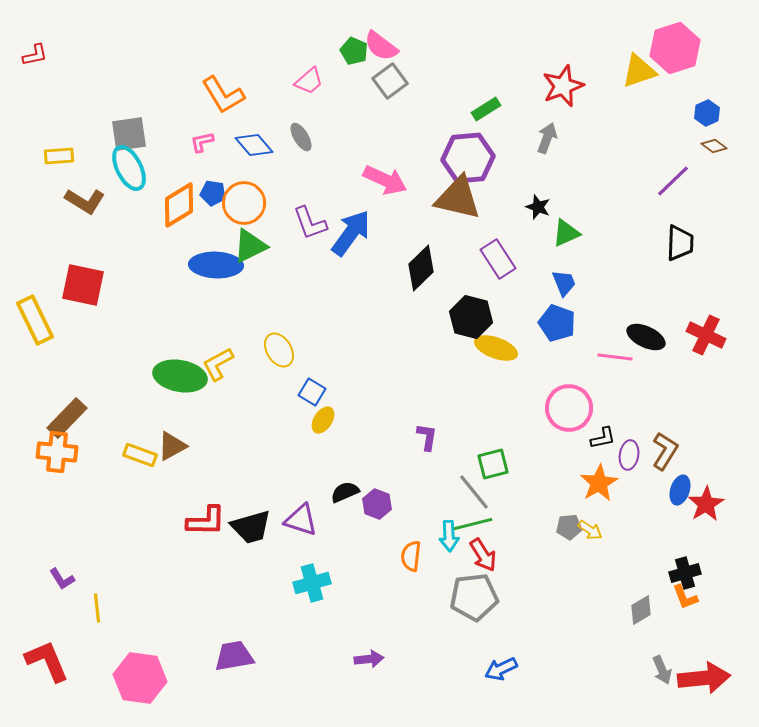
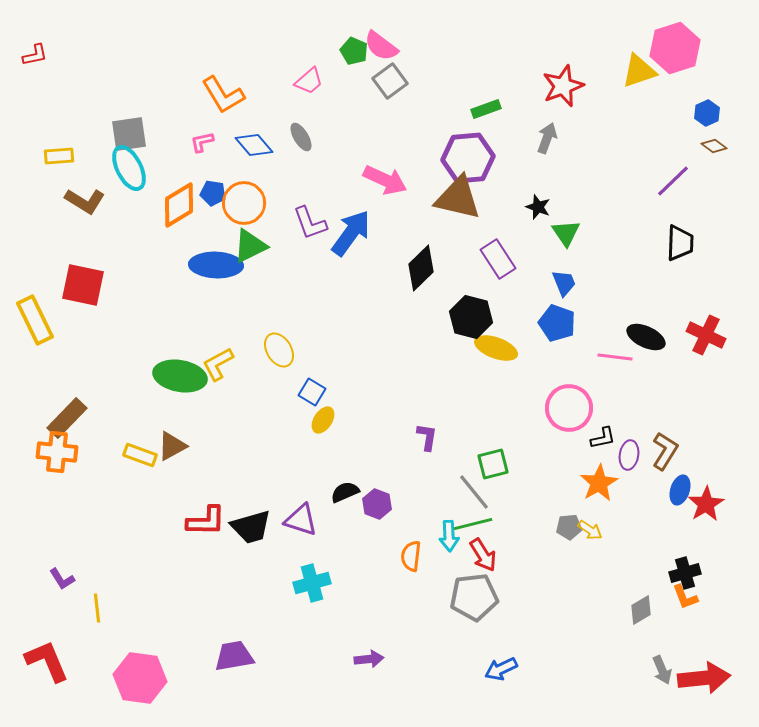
green rectangle at (486, 109): rotated 12 degrees clockwise
green triangle at (566, 233): rotated 40 degrees counterclockwise
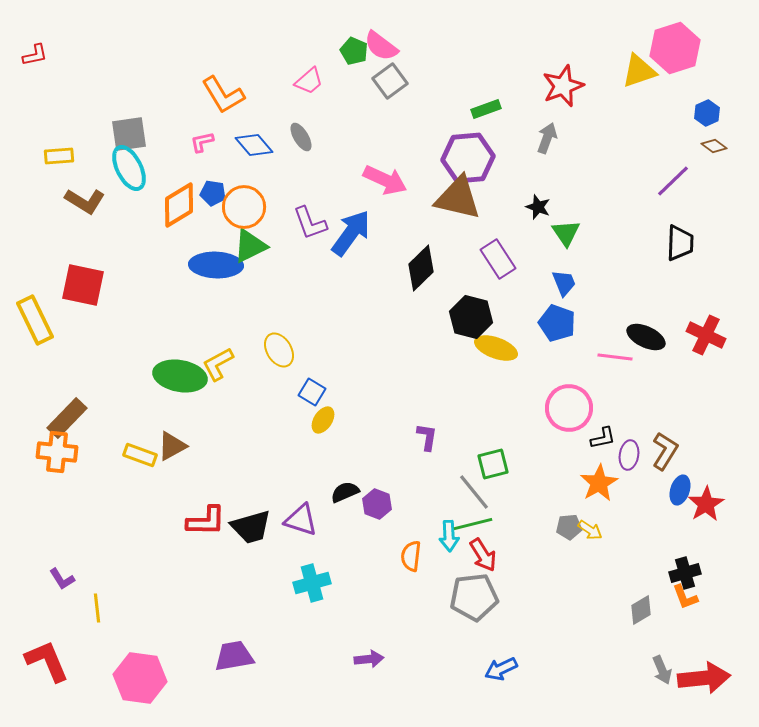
orange circle at (244, 203): moved 4 px down
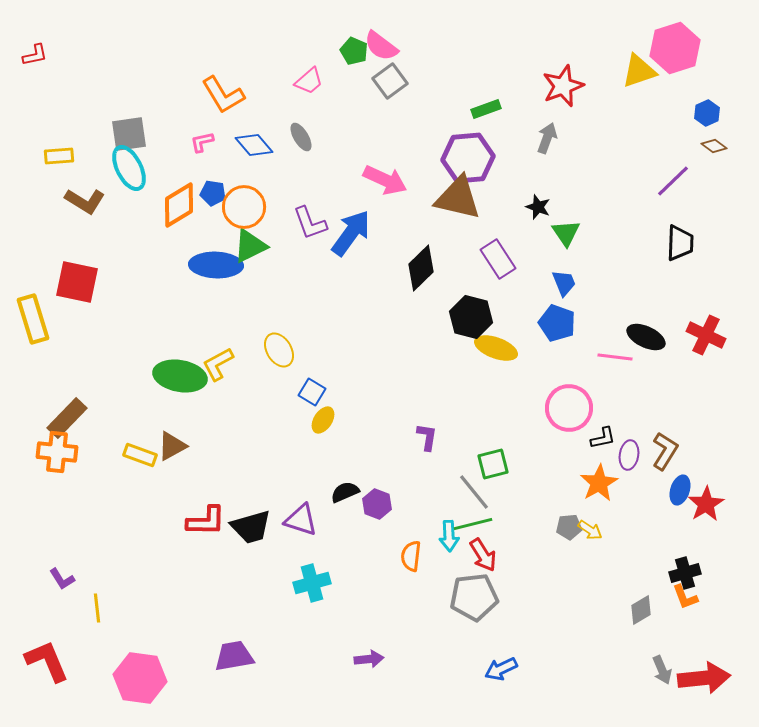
red square at (83, 285): moved 6 px left, 3 px up
yellow rectangle at (35, 320): moved 2 px left, 1 px up; rotated 9 degrees clockwise
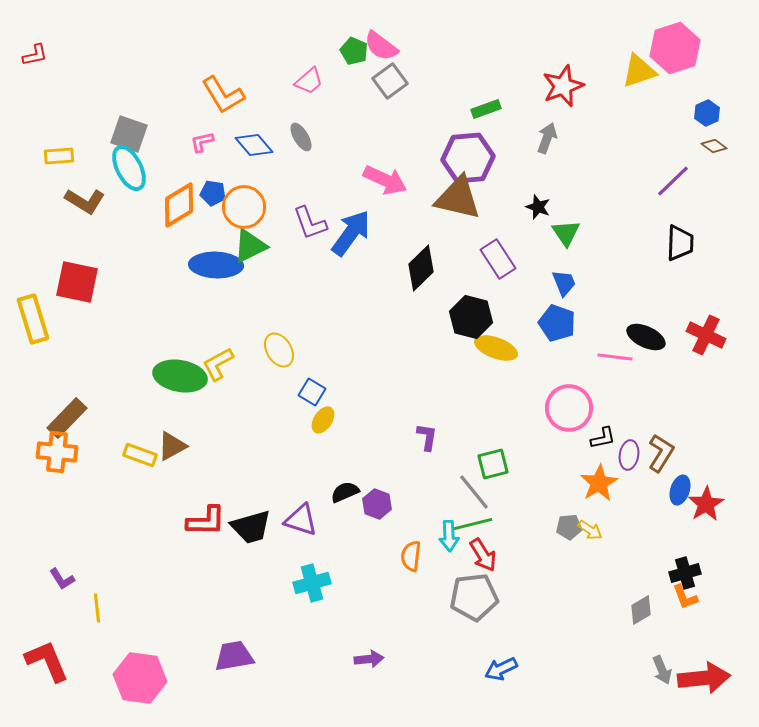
gray square at (129, 134): rotated 27 degrees clockwise
brown L-shape at (665, 451): moved 4 px left, 2 px down
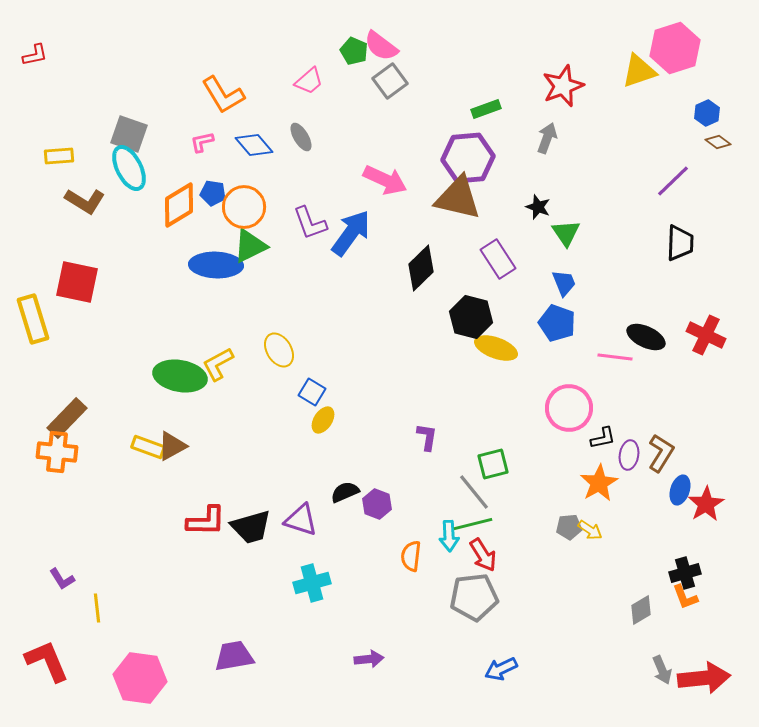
brown diamond at (714, 146): moved 4 px right, 4 px up
yellow rectangle at (140, 455): moved 8 px right, 8 px up
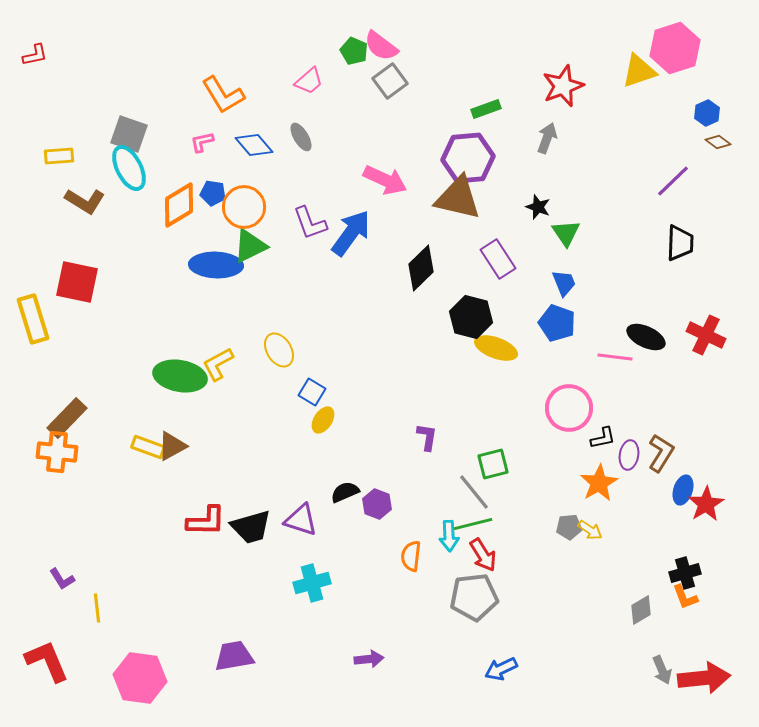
blue ellipse at (680, 490): moved 3 px right
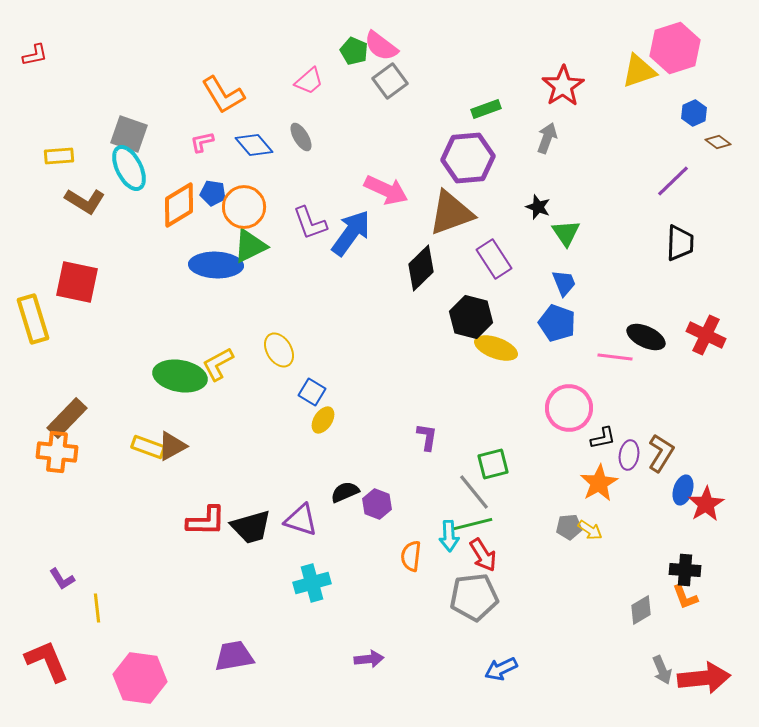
red star at (563, 86): rotated 12 degrees counterclockwise
blue hexagon at (707, 113): moved 13 px left
pink arrow at (385, 180): moved 1 px right, 10 px down
brown triangle at (458, 198): moved 7 px left, 15 px down; rotated 33 degrees counterclockwise
purple rectangle at (498, 259): moved 4 px left
black cross at (685, 573): moved 3 px up; rotated 20 degrees clockwise
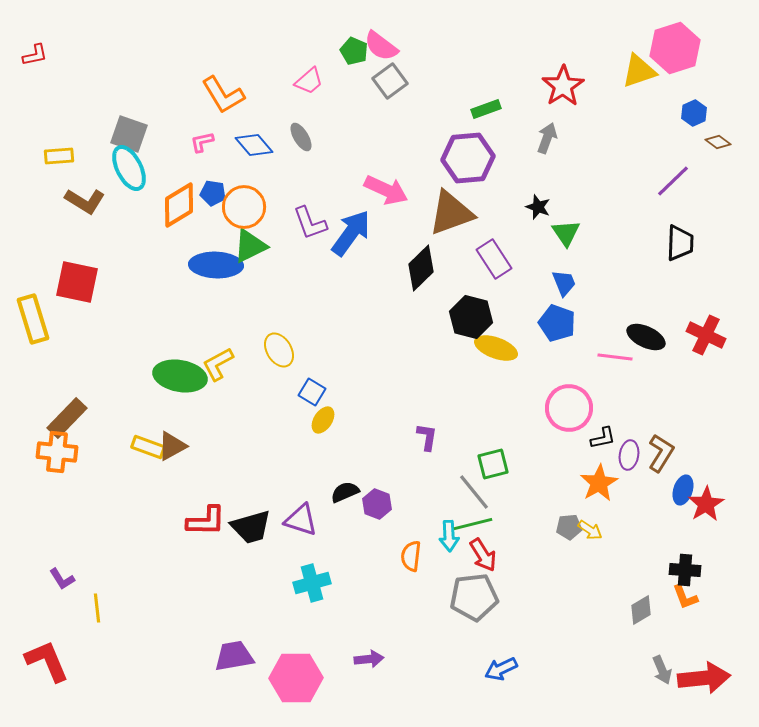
pink hexagon at (140, 678): moved 156 px right; rotated 9 degrees counterclockwise
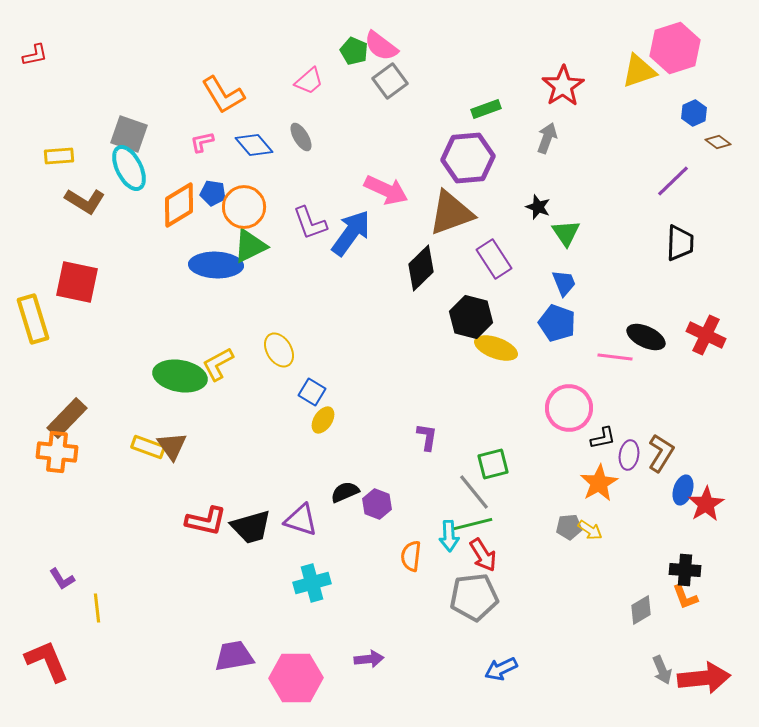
brown triangle at (172, 446): rotated 36 degrees counterclockwise
red L-shape at (206, 521): rotated 12 degrees clockwise
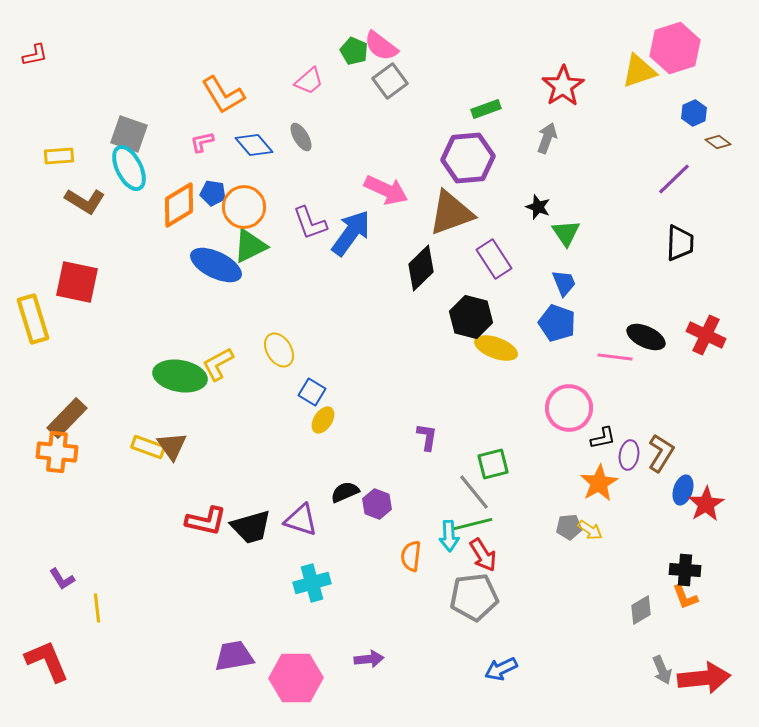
purple line at (673, 181): moved 1 px right, 2 px up
blue ellipse at (216, 265): rotated 24 degrees clockwise
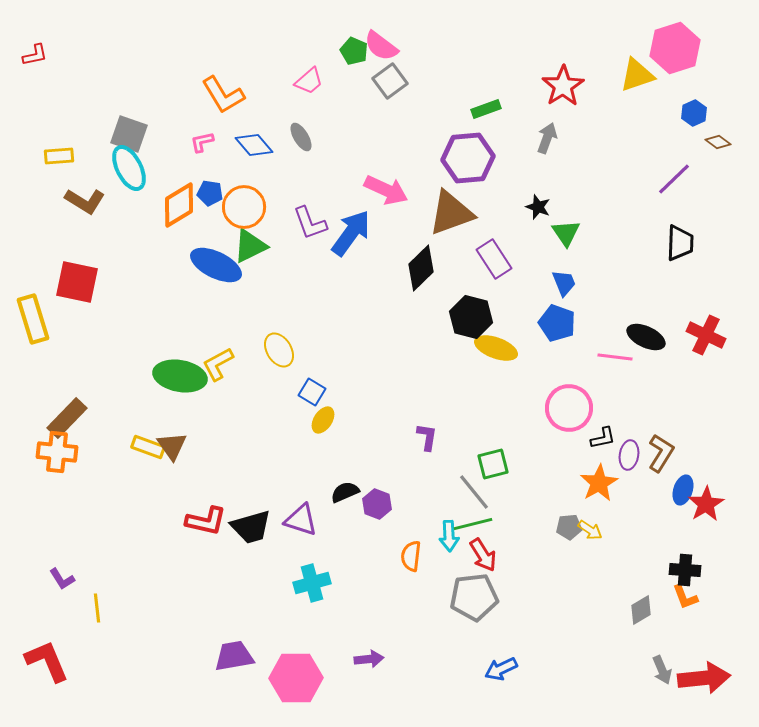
yellow triangle at (639, 71): moved 2 px left, 4 px down
blue pentagon at (213, 193): moved 3 px left
